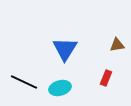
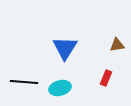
blue triangle: moved 1 px up
black line: rotated 20 degrees counterclockwise
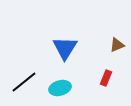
brown triangle: rotated 14 degrees counterclockwise
black line: rotated 44 degrees counterclockwise
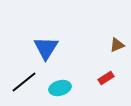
blue triangle: moved 19 px left
red rectangle: rotated 35 degrees clockwise
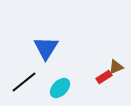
brown triangle: moved 1 px left, 22 px down
red rectangle: moved 2 px left, 1 px up
cyan ellipse: rotated 30 degrees counterclockwise
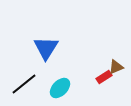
black line: moved 2 px down
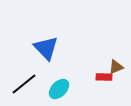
blue triangle: rotated 16 degrees counterclockwise
red rectangle: rotated 35 degrees clockwise
cyan ellipse: moved 1 px left, 1 px down
